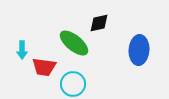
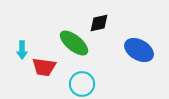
blue ellipse: rotated 64 degrees counterclockwise
cyan circle: moved 9 px right
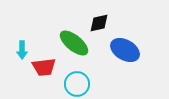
blue ellipse: moved 14 px left
red trapezoid: rotated 15 degrees counterclockwise
cyan circle: moved 5 px left
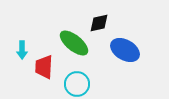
red trapezoid: rotated 100 degrees clockwise
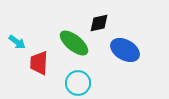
cyan arrow: moved 5 px left, 8 px up; rotated 54 degrees counterclockwise
red trapezoid: moved 5 px left, 4 px up
cyan circle: moved 1 px right, 1 px up
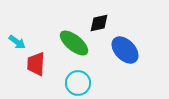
blue ellipse: rotated 16 degrees clockwise
red trapezoid: moved 3 px left, 1 px down
